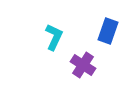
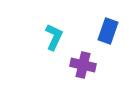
purple cross: rotated 20 degrees counterclockwise
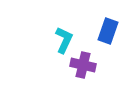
cyan L-shape: moved 10 px right, 3 px down
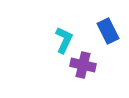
blue rectangle: rotated 45 degrees counterclockwise
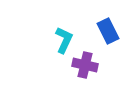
purple cross: moved 2 px right
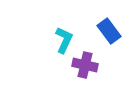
blue rectangle: moved 1 px right; rotated 10 degrees counterclockwise
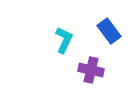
purple cross: moved 6 px right, 5 px down
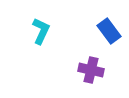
cyan L-shape: moved 23 px left, 9 px up
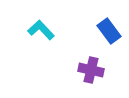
cyan L-shape: moved 1 px up; rotated 68 degrees counterclockwise
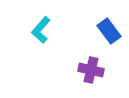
cyan L-shape: rotated 96 degrees counterclockwise
